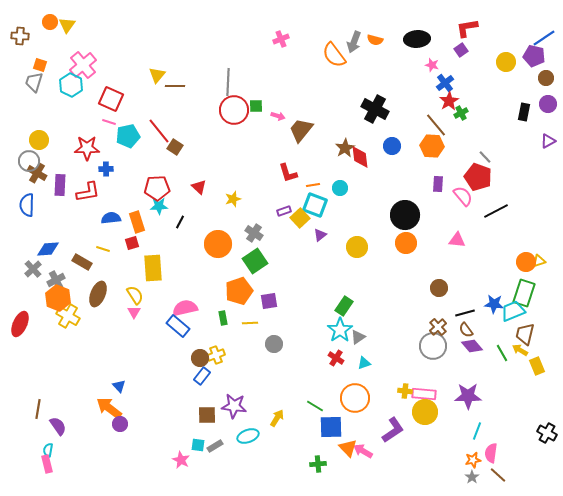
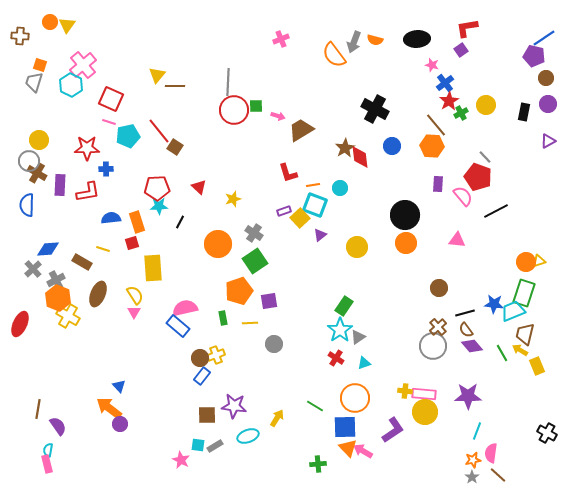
yellow circle at (506, 62): moved 20 px left, 43 px down
brown trapezoid at (301, 130): rotated 20 degrees clockwise
blue square at (331, 427): moved 14 px right
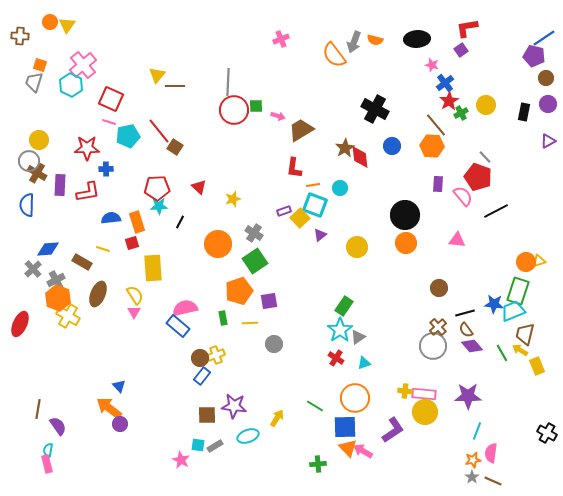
red L-shape at (288, 173): moved 6 px right, 5 px up; rotated 25 degrees clockwise
green rectangle at (524, 293): moved 6 px left, 2 px up
brown line at (498, 475): moved 5 px left, 6 px down; rotated 18 degrees counterclockwise
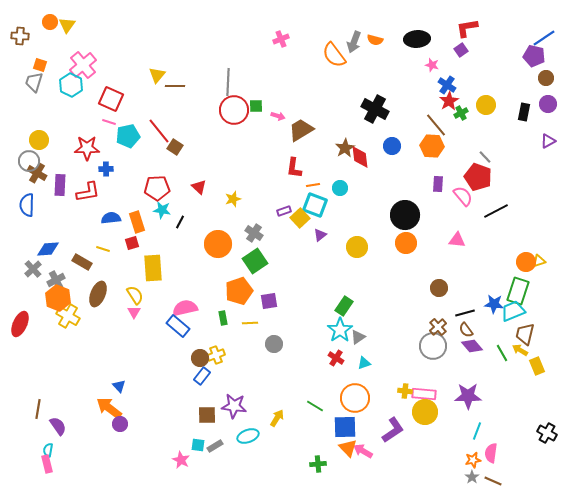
blue cross at (445, 83): moved 2 px right, 2 px down; rotated 18 degrees counterclockwise
cyan star at (159, 206): moved 3 px right, 4 px down; rotated 12 degrees clockwise
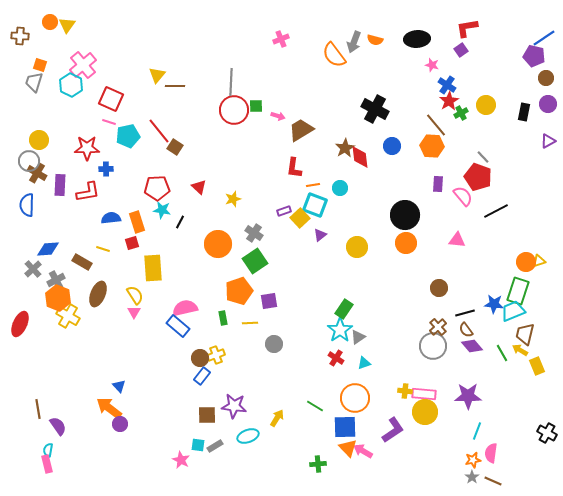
gray line at (228, 82): moved 3 px right
gray line at (485, 157): moved 2 px left
green rectangle at (344, 306): moved 3 px down
brown line at (38, 409): rotated 18 degrees counterclockwise
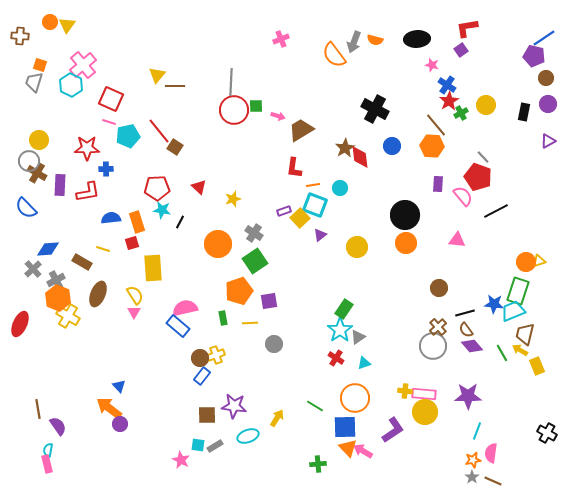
blue semicircle at (27, 205): moved 1 px left, 3 px down; rotated 45 degrees counterclockwise
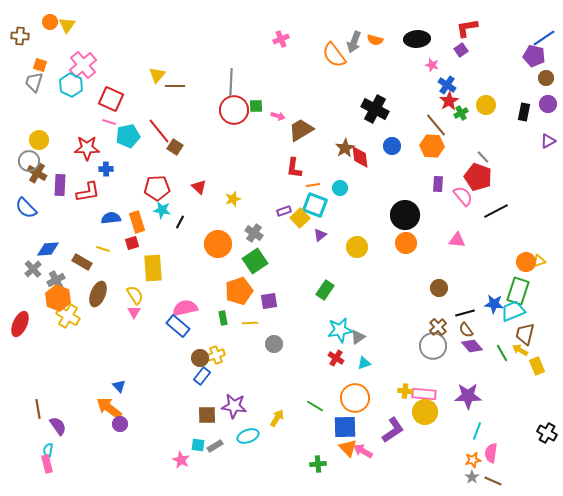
green rectangle at (344, 309): moved 19 px left, 19 px up
cyan star at (340, 330): rotated 25 degrees clockwise
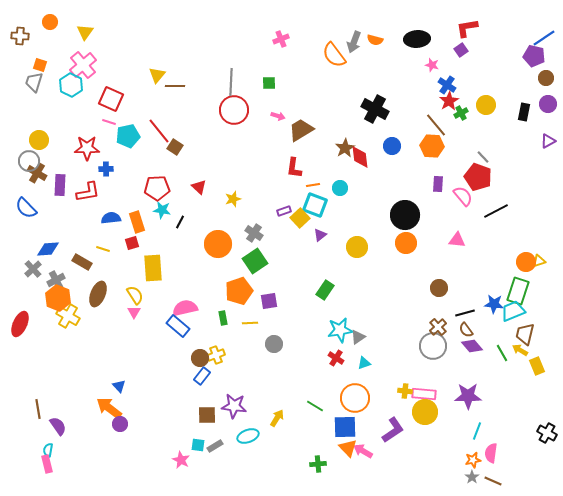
yellow triangle at (67, 25): moved 18 px right, 7 px down
green square at (256, 106): moved 13 px right, 23 px up
